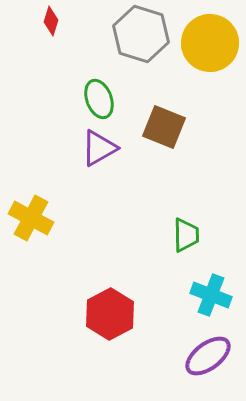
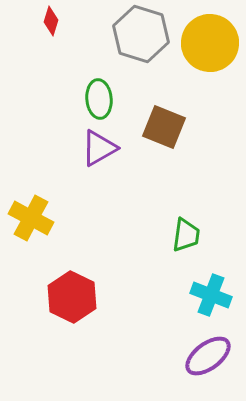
green ellipse: rotated 15 degrees clockwise
green trapezoid: rotated 9 degrees clockwise
red hexagon: moved 38 px left, 17 px up; rotated 6 degrees counterclockwise
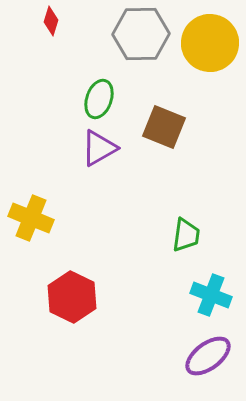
gray hexagon: rotated 18 degrees counterclockwise
green ellipse: rotated 24 degrees clockwise
yellow cross: rotated 6 degrees counterclockwise
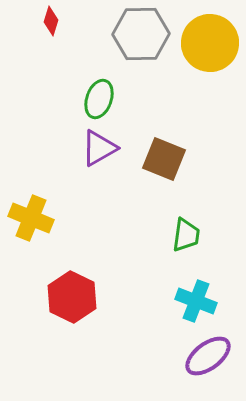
brown square: moved 32 px down
cyan cross: moved 15 px left, 6 px down
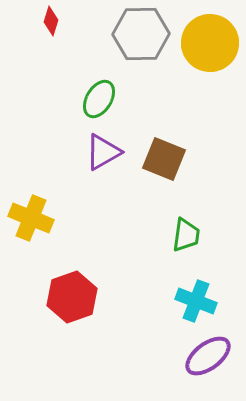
green ellipse: rotated 12 degrees clockwise
purple triangle: moved 4 px right, 4 px down
red hexagon: rotated 15 degrees clockwise
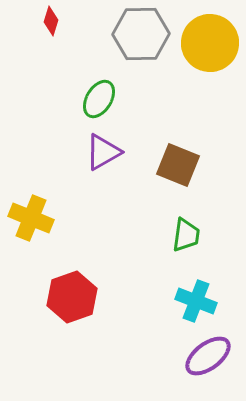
brown square: moved 14 px right, 6 px down
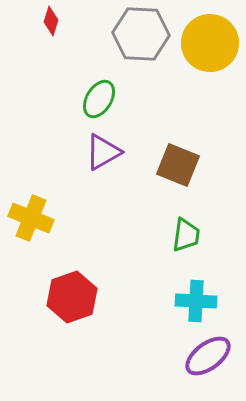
gray hexagon: rotated 4 degrees clockwise
cyan cross: rotated 18 degrees counterclockwise
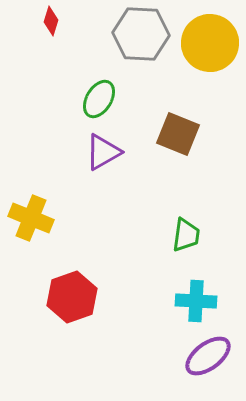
brown square: moved 31 px up
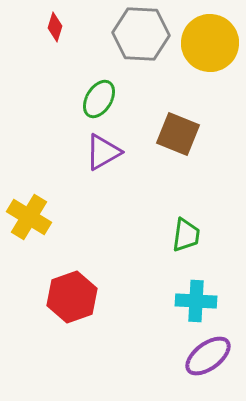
red diamond: moved 4 px right, 6 px down
yellow cross: moved 2 px left, 1 px up; rotated 9 degrees clockwise
